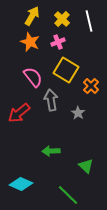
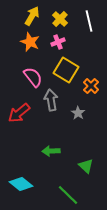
yellow cross: moved 2 px left
cyan diamond: rotated 15 degrees clockwise
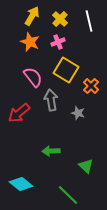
gray star: rotated 16 degrees counterclockwise
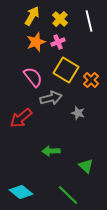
orange star: moved 6 px right; rotated 30 degrees clockwise
orange cross: moved 6 px up
gray arrow: moved 2 px up; rotated 85 degrees clockwise
red arrow: moved 2 px right, 5 px down
cyan diamond: moved 8 px down
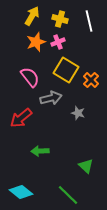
yellow cross: rotated 28 degrees counterclockwise
pink semicircle: moved 3 px left
green arrow: moved 11 px left
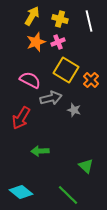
pink semicircle: moved 3 px down; rotated 25 degrees counterclockwise
gray star: moved 4 px left, 3 px up
red arrow: rotated 20 degrees counterclockwise
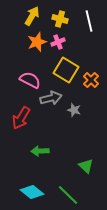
orange star: moved 1 px right
cyan diamond: moved 11 px right
